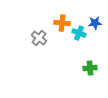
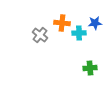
cyan cross: rotated 24 degrees counterclockwise
gray cross: moved 1 px right, 3 px up
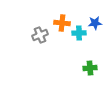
gray cross: rotated 28 degrees clockwise
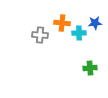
gray cross: rotated 28 degrees clockwise
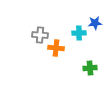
orange cross: moved 6 px left, 25 px down
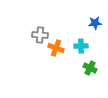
cyan cross: moved 2 px right, 13 px down
orange cross: rotated 14 degrees clockwise
green cross: rotated 32 degrees clockwise
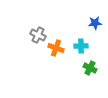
gray cross: moved 2 px left; rotated 21 degrees clockwise
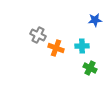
blue star: moved 3 px up
cyan cross: moved 1 px right
